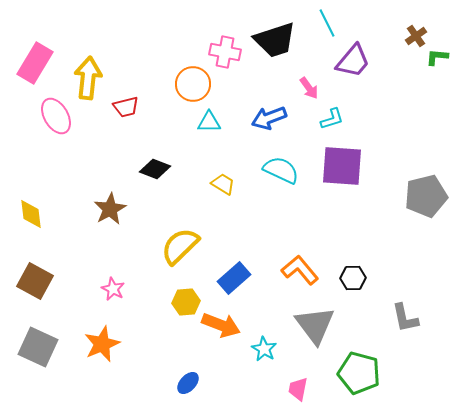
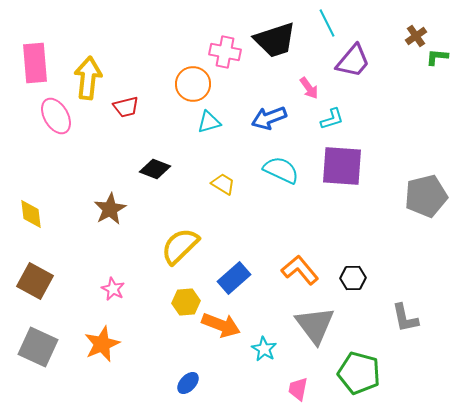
pink rectangle: rotated 36 degrees counterclockwise
cyan triangle: rotated 15 degrees counterclockwise
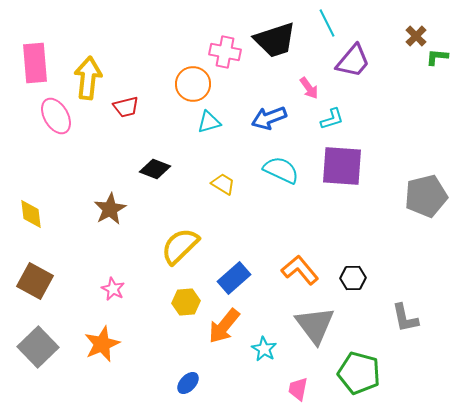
brown cross: rotated 10 degrees counterclockwise
orange arrow: moved 3 px right, 1 px down; rotated 108 degrees clockwise
gray square: rotated 21 degrees clockwise
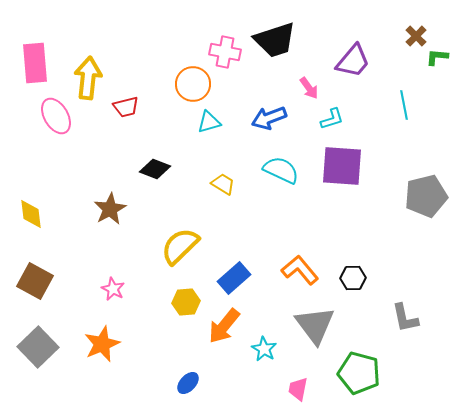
cyan line: moved 77 px right, 82 px down; rotated 16 degrees clockwise
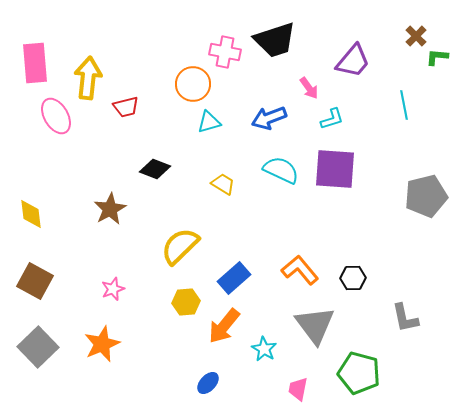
purple square: moved 7 px left, 3 px down
pink star: rotated 25 degrees clockwise
blue ellipse: moved 20 px right
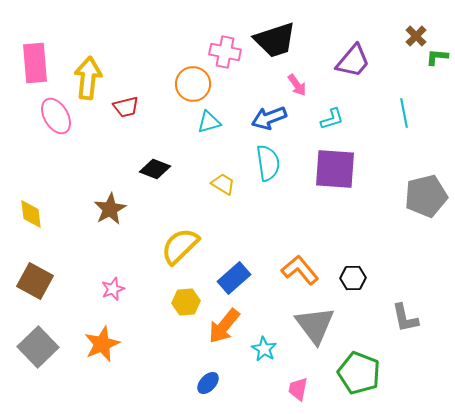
pink arrow: moved 12 px left, 3 px up
cyan line: moved 8 px down
cyan semicircle: moved 13 px left, 7 px up; rotated 57 degrees clockwise
green pentagon: rotated 6 degrees clockwise
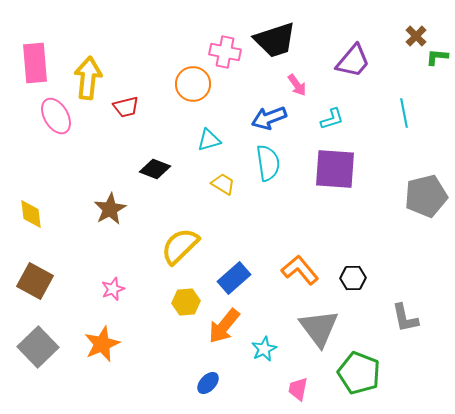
cyan triangle: moved 18 px down
gray triangle: moved 4 px right, 3 px down
cyan star: rotated 15 degrees clockwise
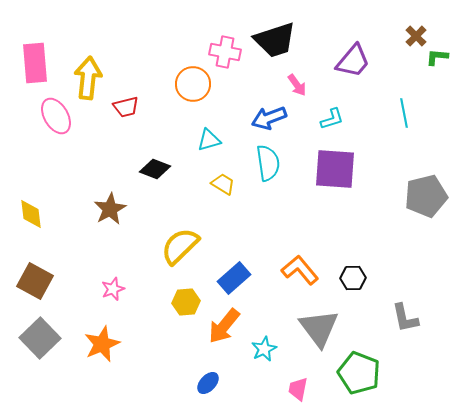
gray square: moved 2 px right, 9 px up
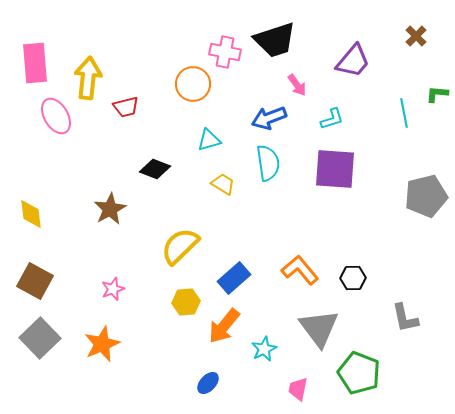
green L-shape: moved 37 px down
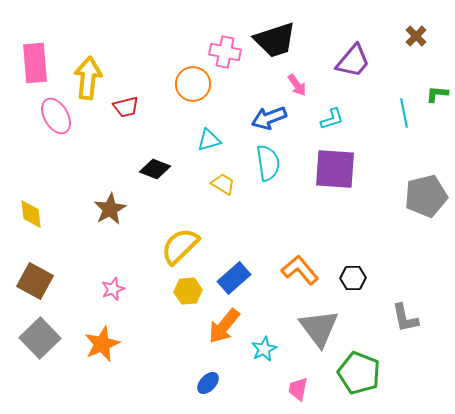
yellow hexagon: moved 2 px right, 11 px up
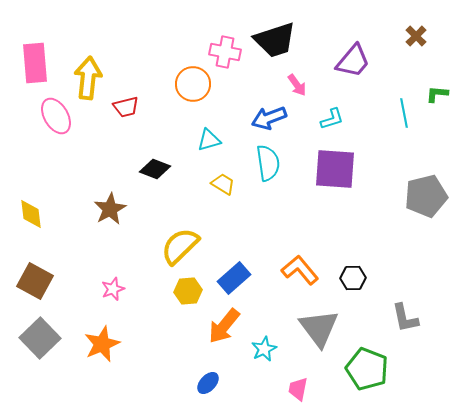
green pentagon: moved 8 px right, 4 px up
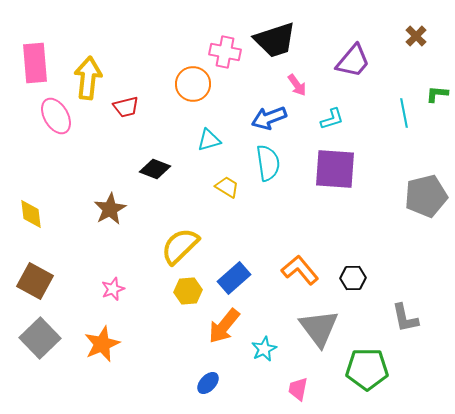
yellow trapezoid: moved 4 px right, 3 px down
green pentagon: rotated 21 degrees counterclockwise
